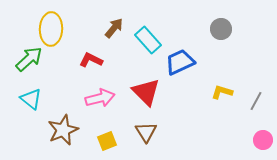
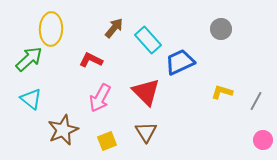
pink arrow: rotated 132 degrees clockwise
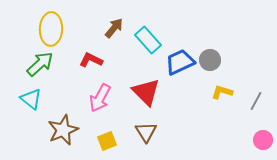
gray circle: moved 11 px left, 31 px down
green arrow: moved 11 px right, 5 px down
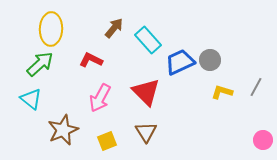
gray line: moved 14 px up
